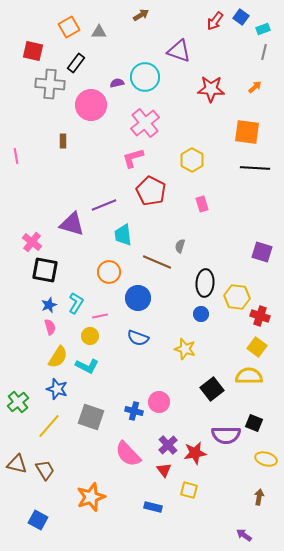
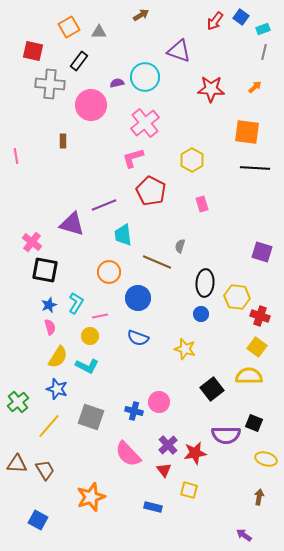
black rectangle at (76, 63): moved 3 px right, 2 px up
brown triangle at (17, 464): rotated 10 degrees counterclockwise
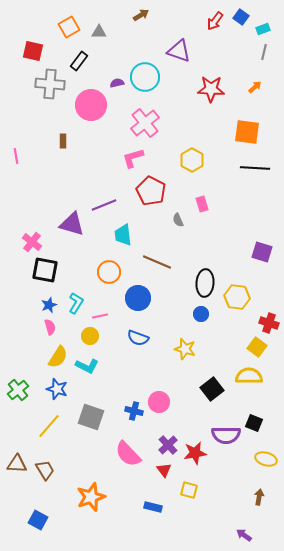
gray semicircle at (180, 246): moved 2 px left, 26 px up; rotated 40 degrees counterclockwise
red cross at (260, 316): moved 9 px right, 7 px down
green cross at (18, 402): moved 12 px up
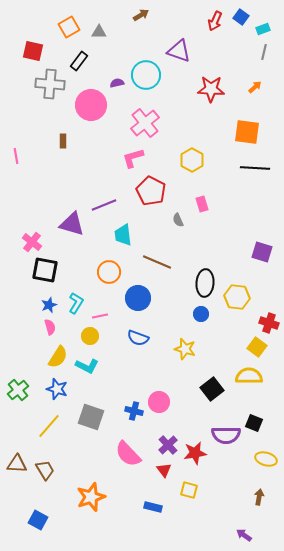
red arrow at (215, 21): rotated 12 degrees counterclockwise
cyan circle at (145, 77): moved 1 px right, 2 px up
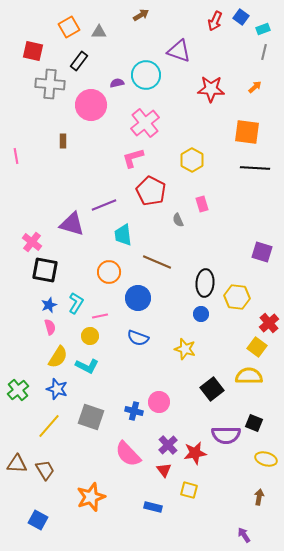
red cross at (269, 323): rotated 30 degrees clockwise
purple arrow at (244, 535): rotated 21 degrees clockwise
